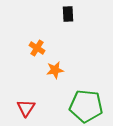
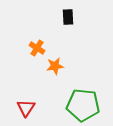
black rectangle: moved 3 px down
orange star: moved 4 px up
green pentagon: moved 3 px left, 1 px up
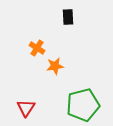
green pentagon: rotated 20 degrees counterclockwise
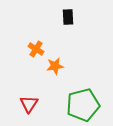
orange cross: moved 1 px left, 1 px down
red triangle: moved 3 px right, 4 px up
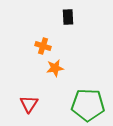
orange cross: moved 7 px right, 3 px up; rotated 14 degrees counterclockwise
orange star: moved 2 px down
green pentagon: moved 5 px right; rotated 16 degrees clockwise
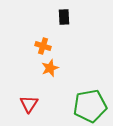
black rectangle: moved 4 px left
orange star: moved 5 px left; rotated 12 degrees counterclockwise
green pentagon: moved 2 px right, 1 px down; rotated 12 degrees counterclockwise
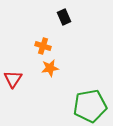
black rectangle: rotated 21 degrees counterclockwise
orange star: rotated 12 degrees clockwise
red triangle: moved 16 px left, 25 px up
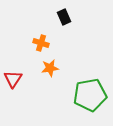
orange cross: moved 2 px left, 3 px up
green pentagon: moved 11 px up
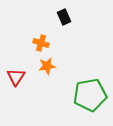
orange star: moved 3 px left, 2 px up
red triangle: moved 3 px right, 2 px up
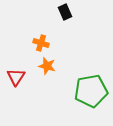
black rectangle: moved 1 px right, 5 px up
orange star: rotated 24 degrees clockwise
green pentagon: moved 1 px right, 4 px up
